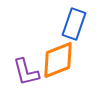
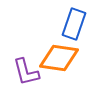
orange diamond: moved 1 px right, 2 px up; rotated 30 degrees clockwise
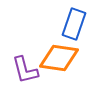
purple L-shape: moved 1 px left, 2 px up
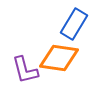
blue rectangle: rotated 12 degrees clockwise
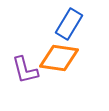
blue rectangle: moved 5 px left
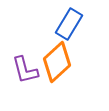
orange diamond: moved 2 px left, 4 px down; rotated 51 degrees counterclockwise
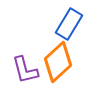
orange diamond: moved 1 px right
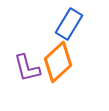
purple L-shape: moved 2 px right, 2 px up
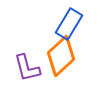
orange diamond: moved 3 px right, 6 px up
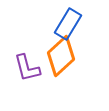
blue rectangle: moved 1 px left
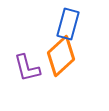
blue rectangle: rotated 16 degrees counterclockwise
